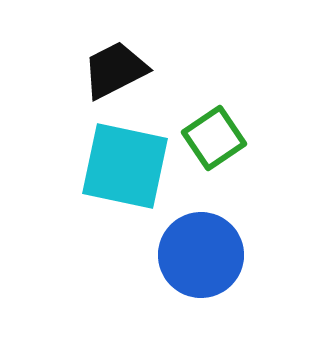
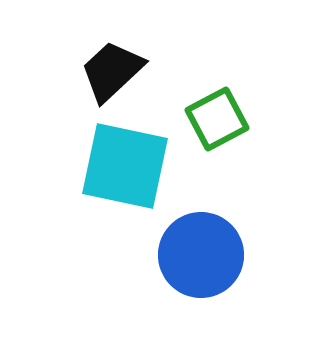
black trapezoid: moved 3 px left, 1 px down; rotated 16 degrees counterclockwise
green square: moved 3 px right, 19 px up; rotated 6 degrees clockwise
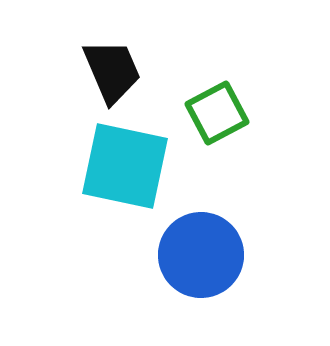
black trapezoid: rotated 110 degrees clockwise
green square: moved 6 px up
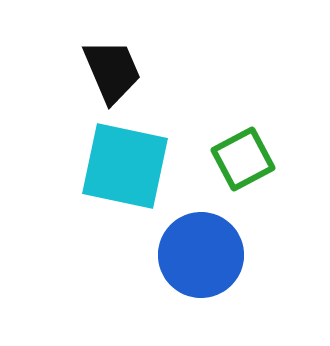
green square: moved 26 px right, 46 px down
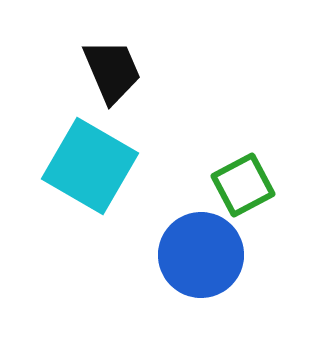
green square: moved 26 px down
cyan square: moved 35 px left; rotated 18 degrees clockwise
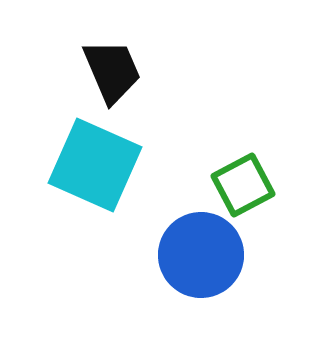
cyan square: moved 5 px right, 1 px up; rotated 6 degrees counterclockwise
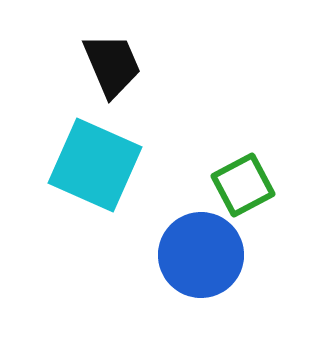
black trapezoid: moved 6 px up
